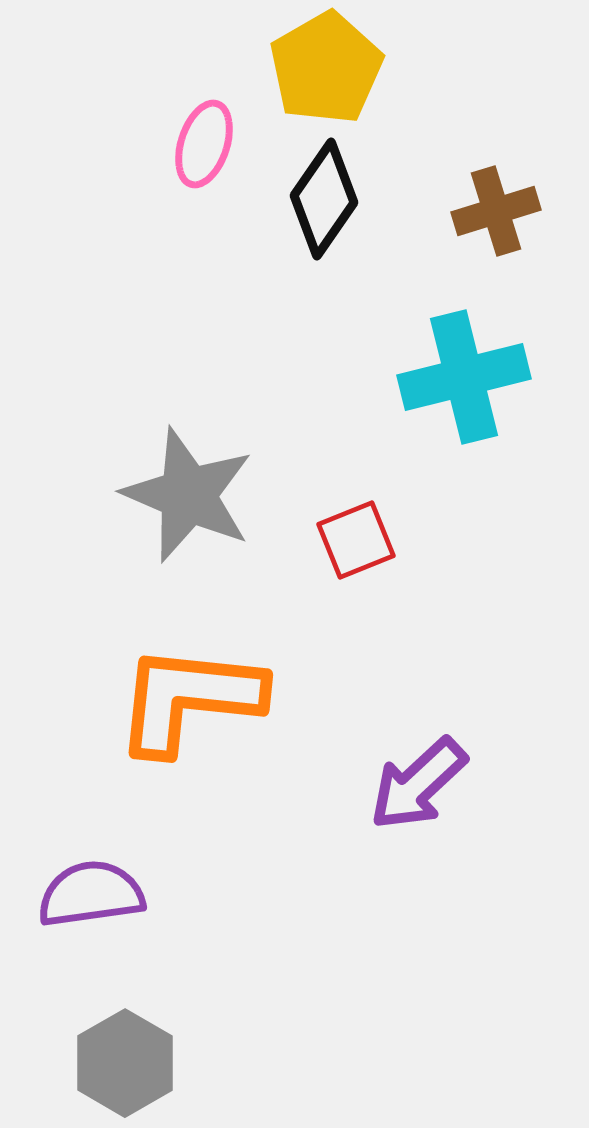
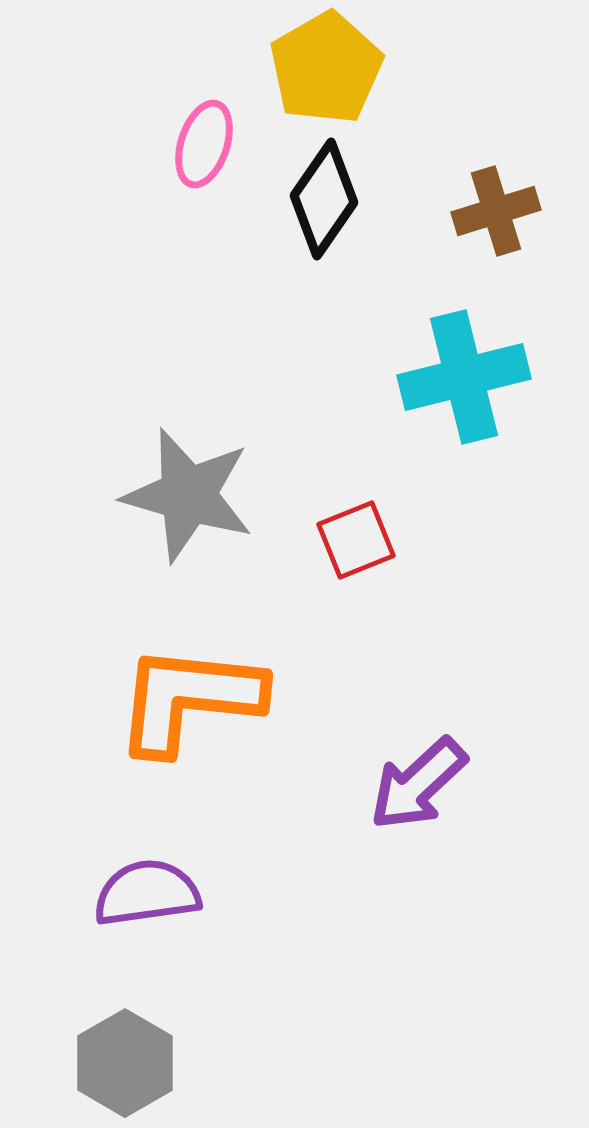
gray star: rotated 7 degrees counterclockwise
purple semicircle: moved 56 px right, 1 px up
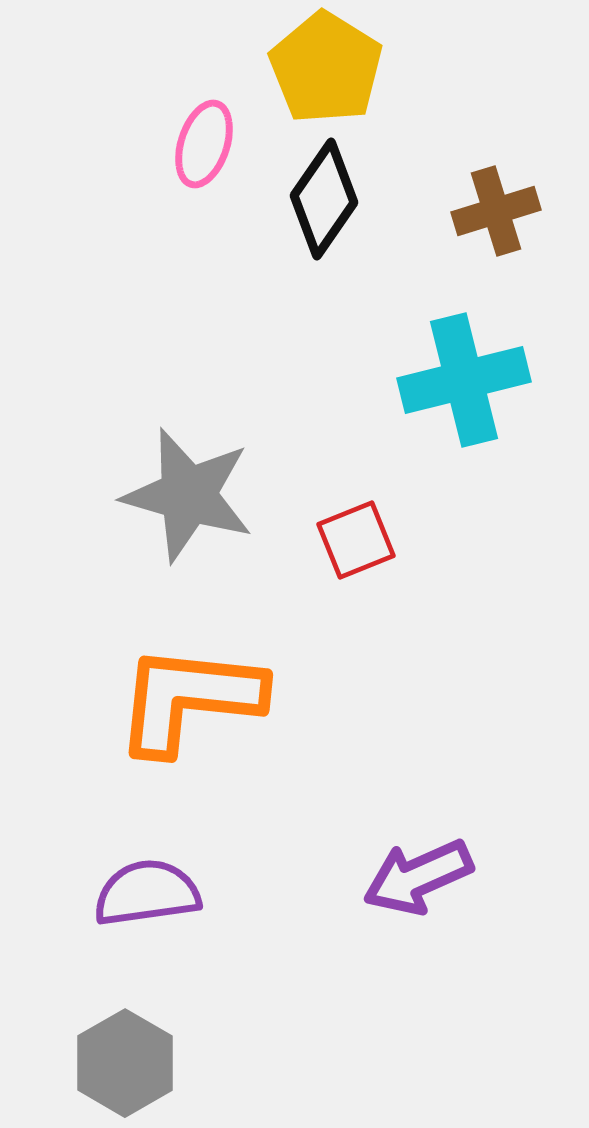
yellow pentagon: rotated 10 degrees counterclockwise
cyan cross: moved 3 px down
purple arrow: moved 93 px down; rotated 19 degrees clockwise
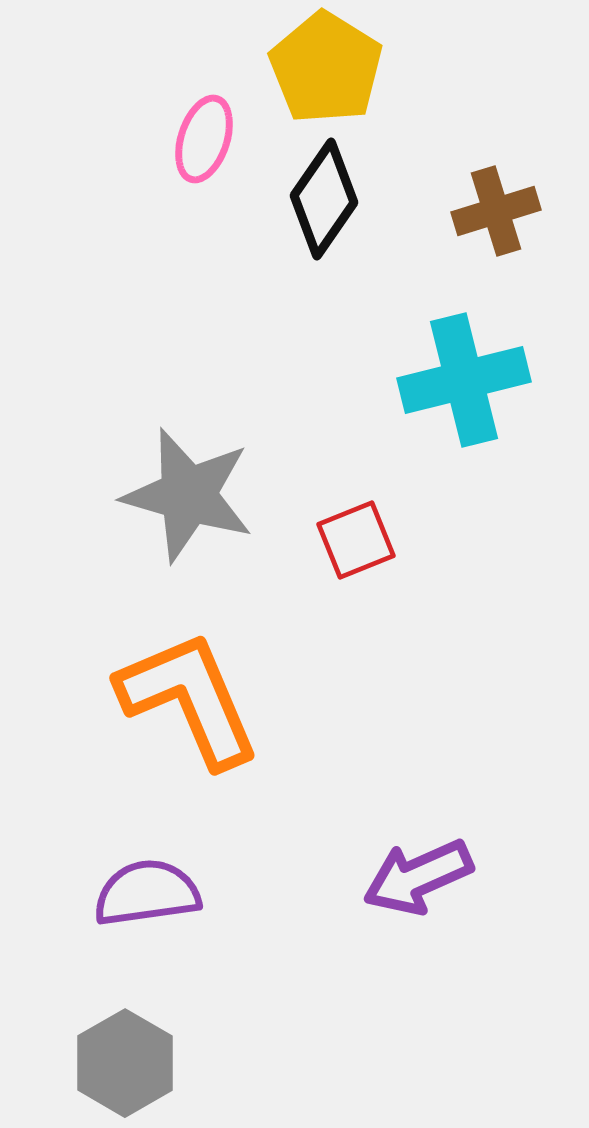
pink ellipse: moved 5 px up
orange L-shape: rotated 61 degrees clockwise
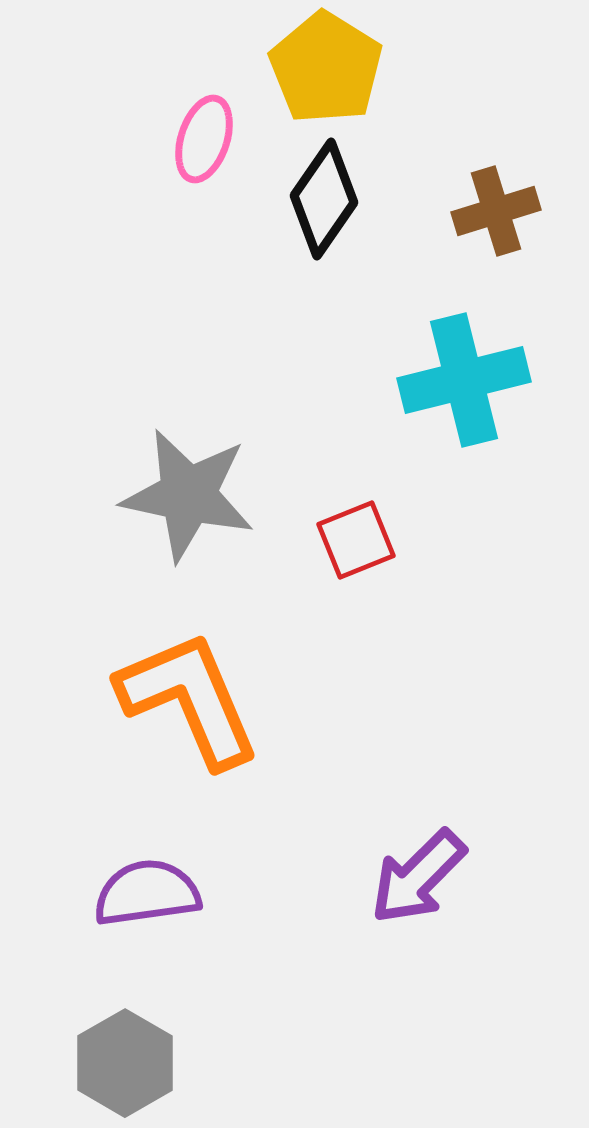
gray star: rotated 4 degrees counterclockwise
purple arrow: rotated 21 degrees counterclockwise
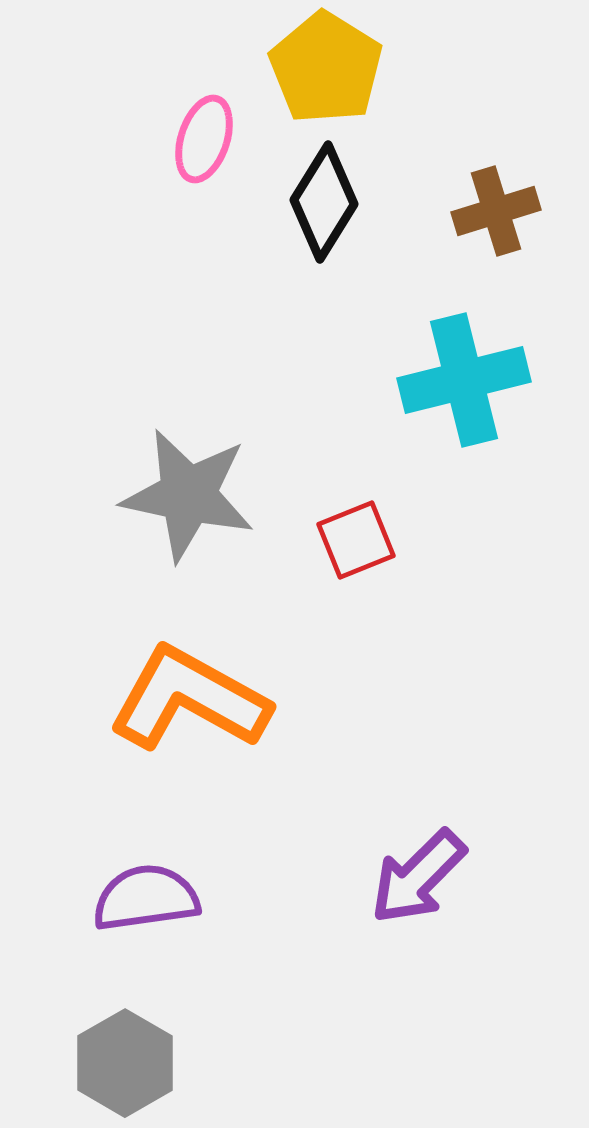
black diamond: moved 3 px down; rotated 3 degrees counterclockwise
orange L-shape: rotated 38 degrees counterclockwise
purple semicircle: moved 1 px left, 5 px down
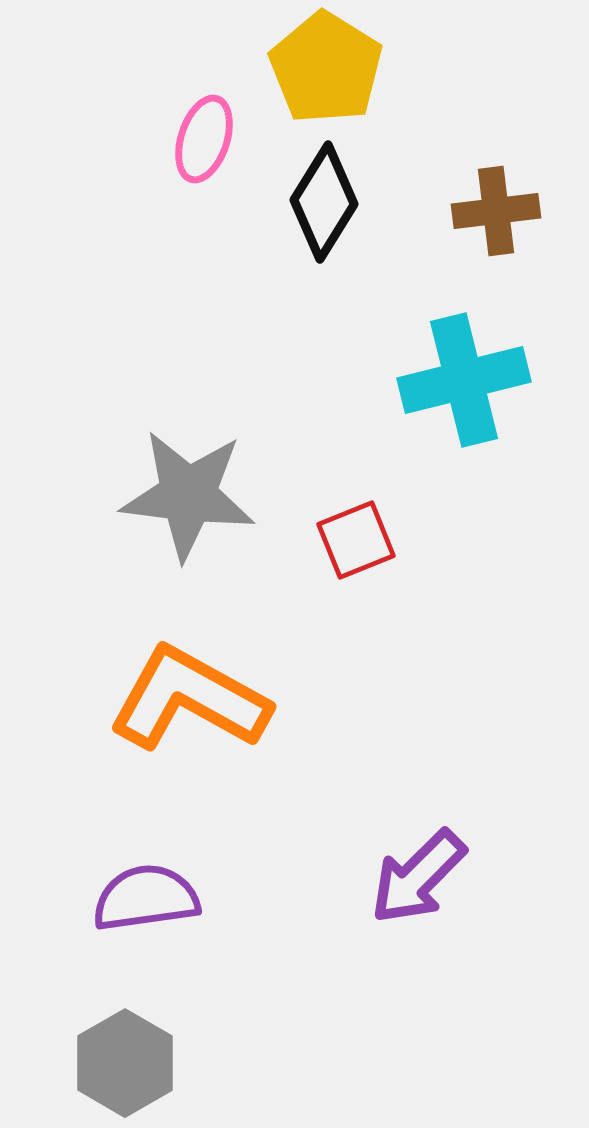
brown cross: rotated 10 degrees clockwise
gray star: rotated 5 degrees counterclockwise
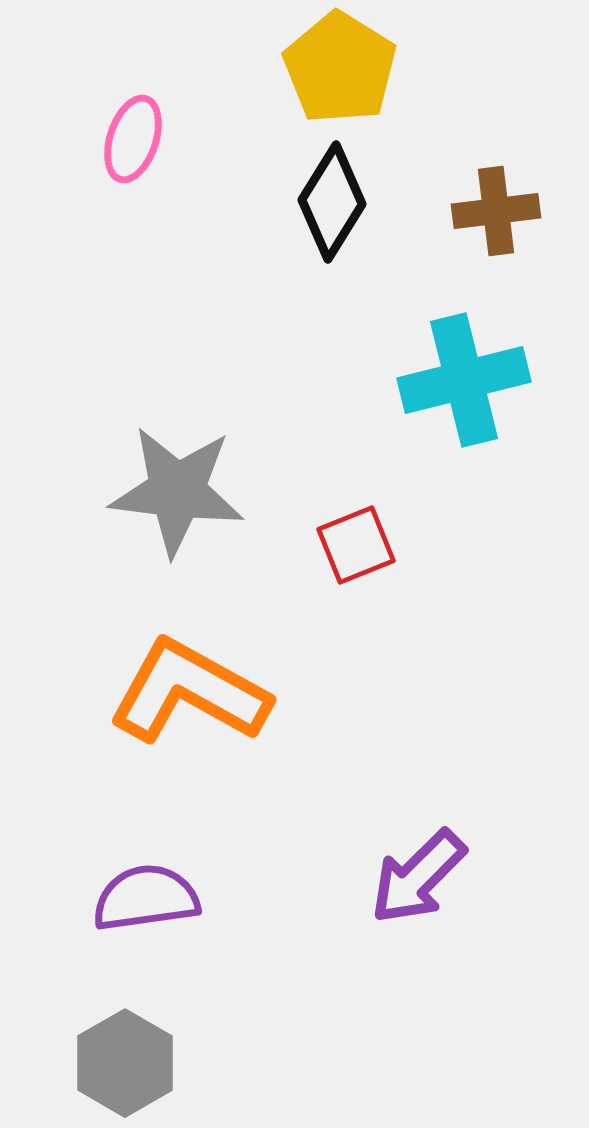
yellow pentagon: moved 14 px right
pink ellipse: moved 71 px left
black diamond: moved 8 px right
gray star: moved 11 px left, 4 px up
red square: moved 5 px down
orange L-shape: moved 7 px up
